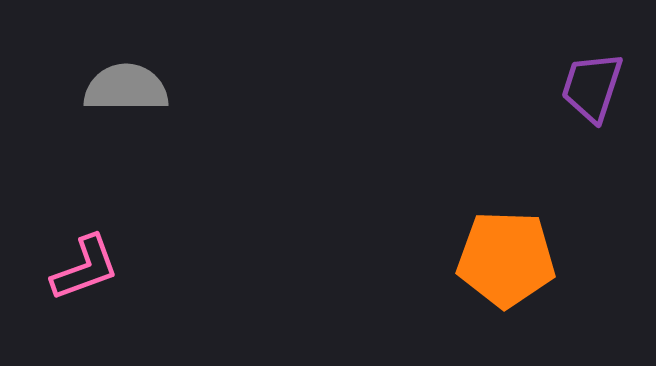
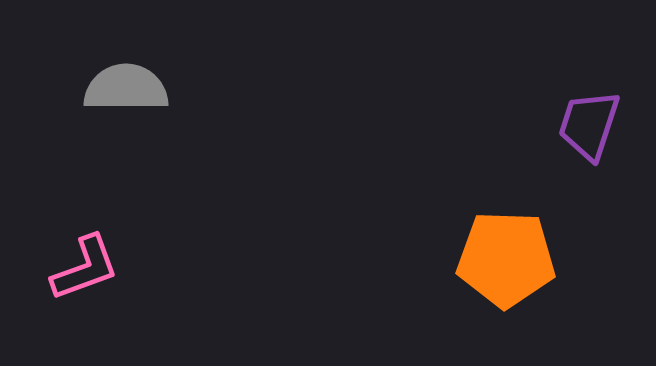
purple trapezoid: moved 3 px left, 38 px down
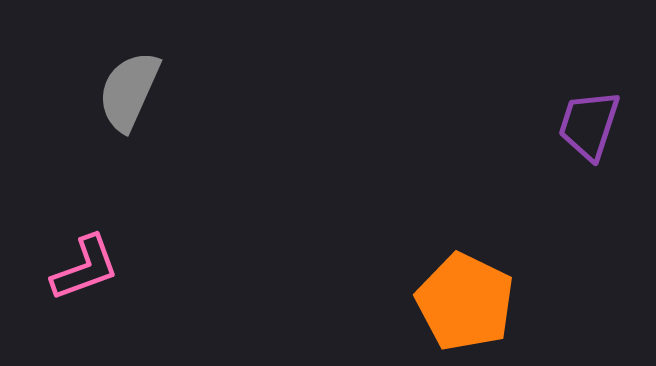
gray semicircle: moved 3 px right, 3 px down; rotated 66 degrees counterclockwise
orange pentagon: moved 41 px left, 43 px down; rotated 24 degrees clockwise
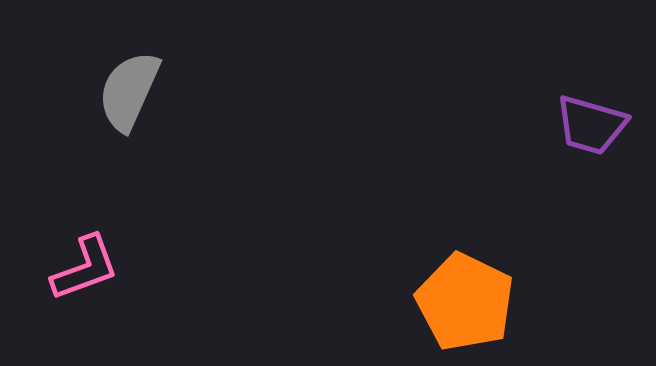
purple trapezoid: moved 2 px right; rotated 92 degrees counterclockwise
